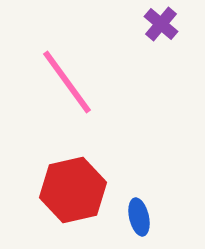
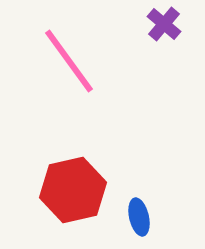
purple cross: moved 3 px right
pink line: moved 2 px right, 21 px up
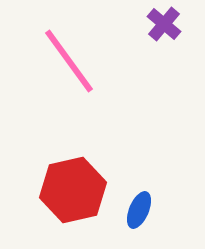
blue ellipse: moved 7 px up; rotated 36 degrees clockwise
